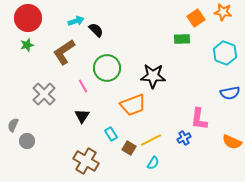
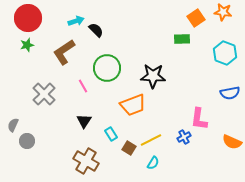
black triangle: moved 2 px right, 5 px down
blue cross: moved 1 px up
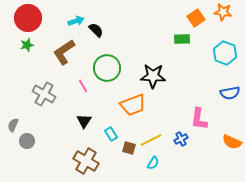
gray cross: rotated 15 degrees counterclockwise
blue cross: moved 3 px left, 2 px down
brown square: rotated 16 degrees counterclockwise
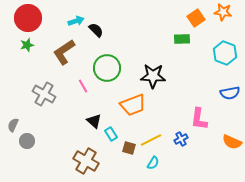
black triangle: moved 10 px right; rotated 21 degrees counterclockwise
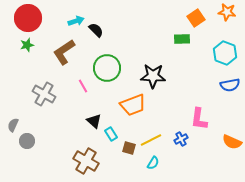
orange star: moved 4 px right
blue semicircle: moved 8 px up
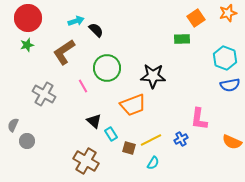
orange star: moved 1 px right, 1 px down; rotated 24 degrees counterclockwise
cyan hexagon: moved 5 px down
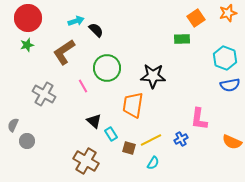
orange trapezoid: rotated 120 degrees clockwise
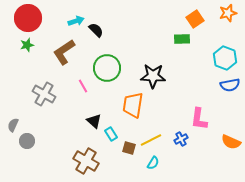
orange square: moved 1 px left, 1 px down
orange semicircle: moved 1 px left
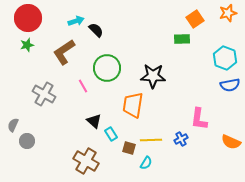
yellow line: rotated 25 degrees clockwise
cyan semicircle: moved 7 px left
